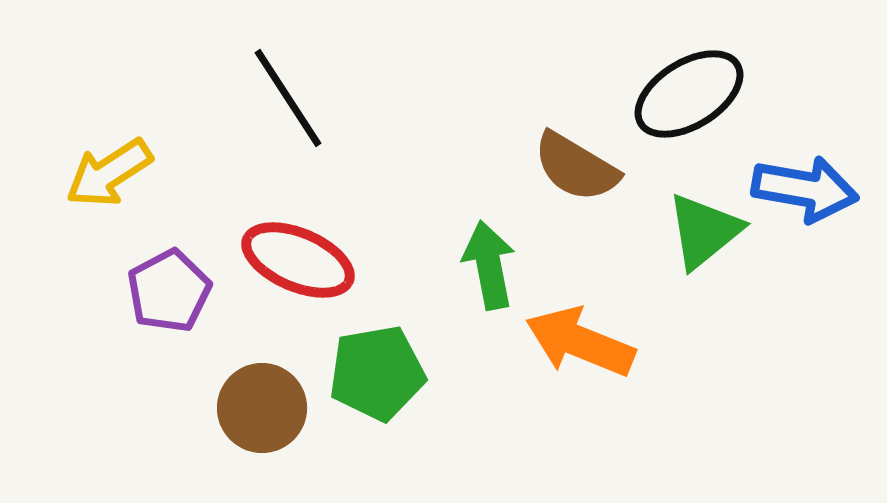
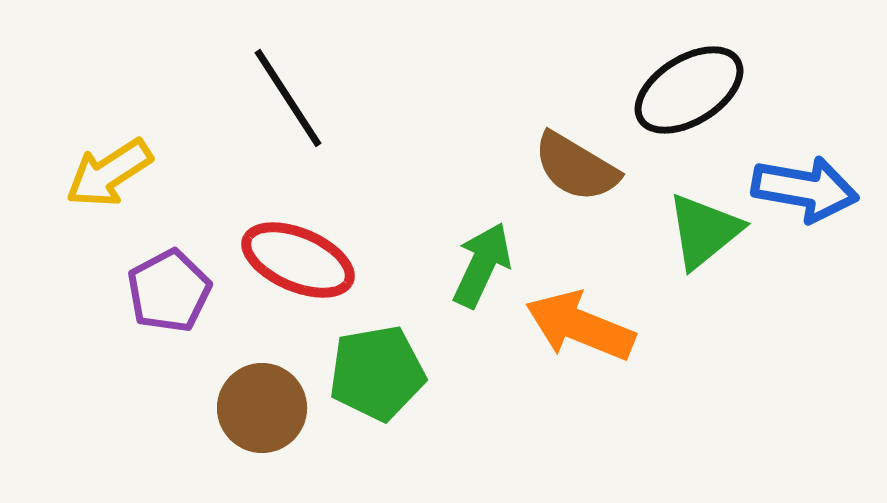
black ellipse: moved 4 px up
green arrow: moved 7 px left; rotated 36 degrees clockwise
orange arrow: moved 16 px up
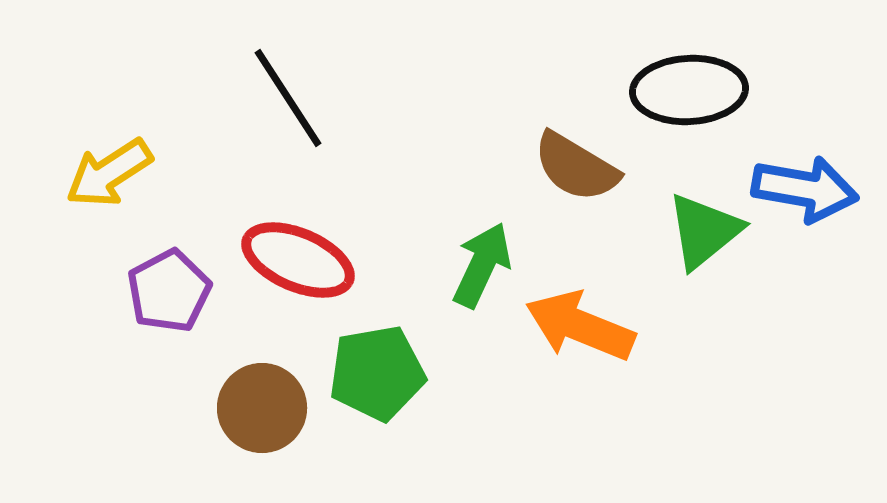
black ellipse: rotated 29 degrees clockwise
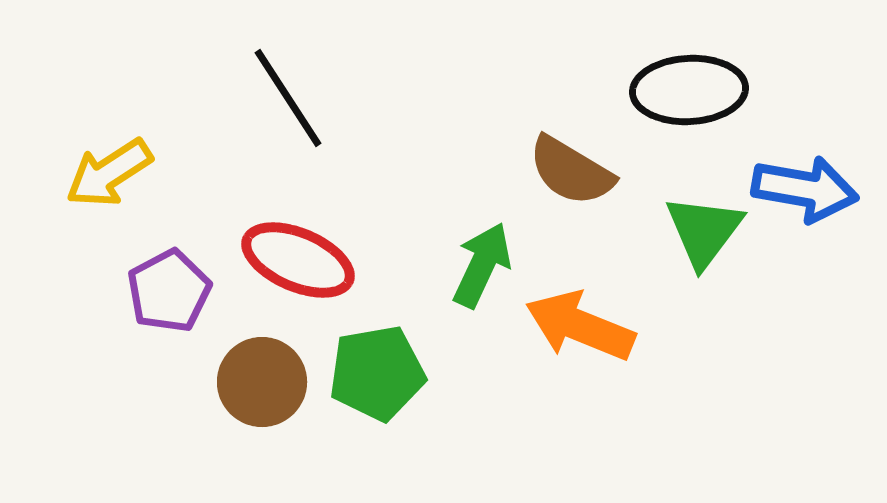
brown semicircle: moved 5 px left, 4 px down
green triangle: rotated 14 degrees counterclockwise
brown circle: moved 26 px up
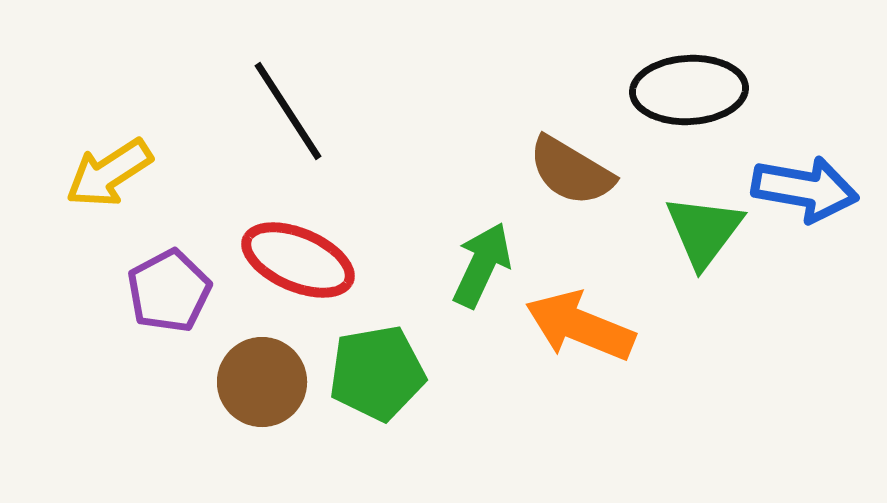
black line: moved 13 px down
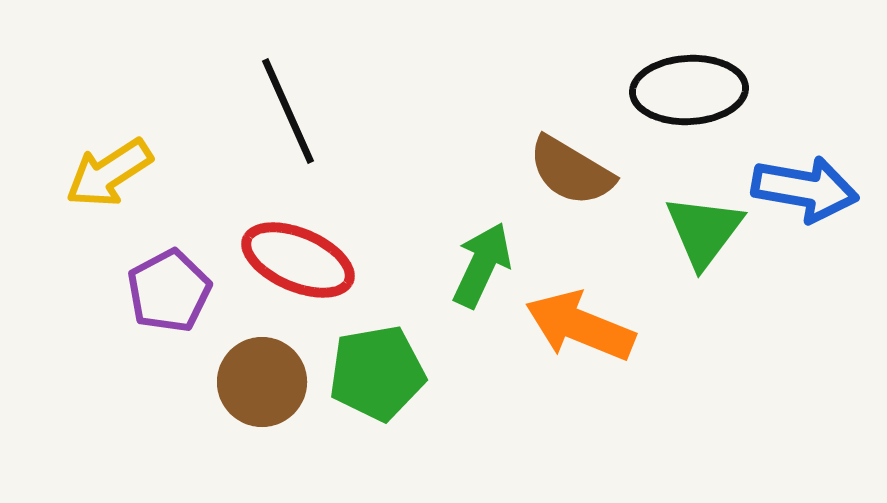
black line: rotated 9 degrees clockwise
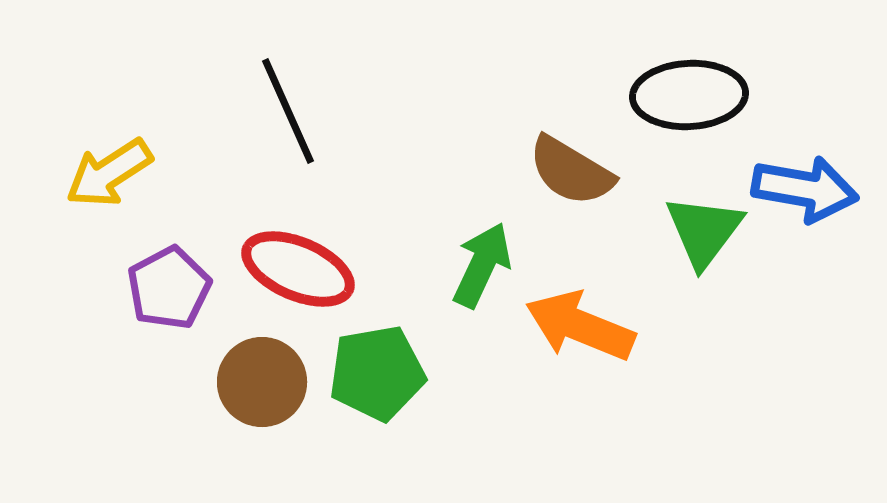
black ellipse: moved 5 px down
red ellipse: moved 9 px down
purple pentagon: moved 3 px up
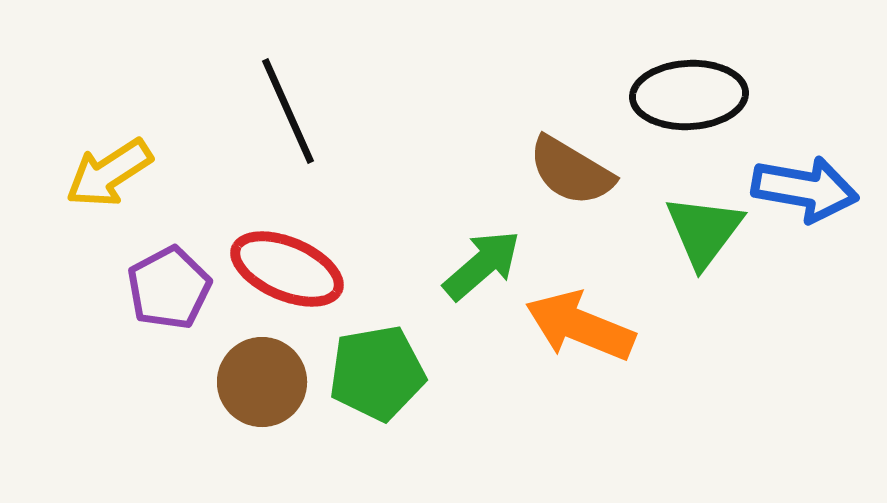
green arrow: rotated 24 degrees clockwise
red ellipse: moved 11 px left
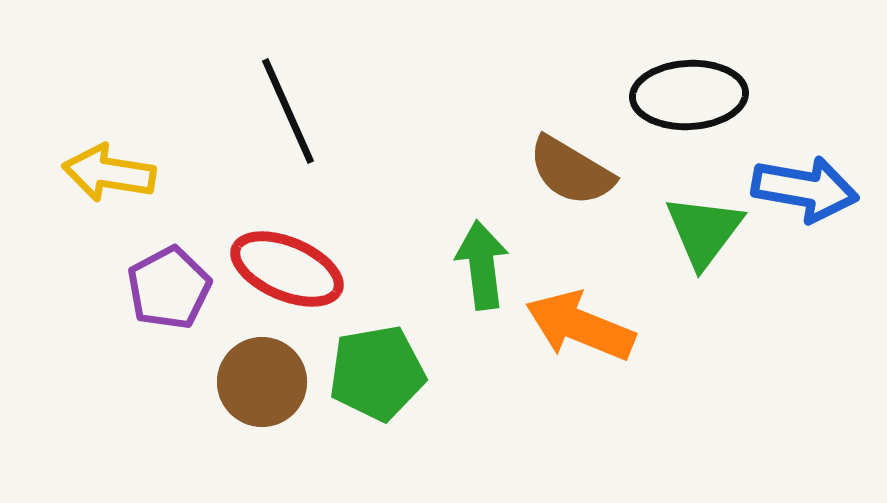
yellow arrow: rotated 42 degrees clockwise
green arrow: rotated 56 degrees counterclockwise
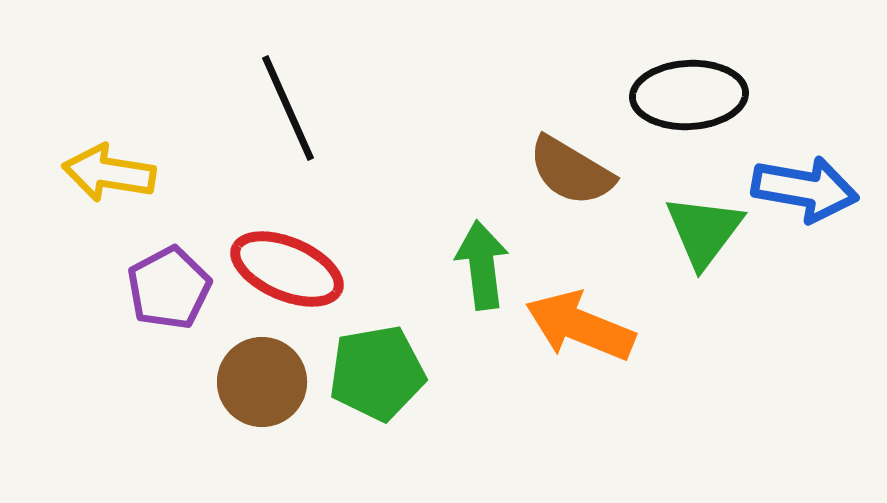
black line: moved 3 px up
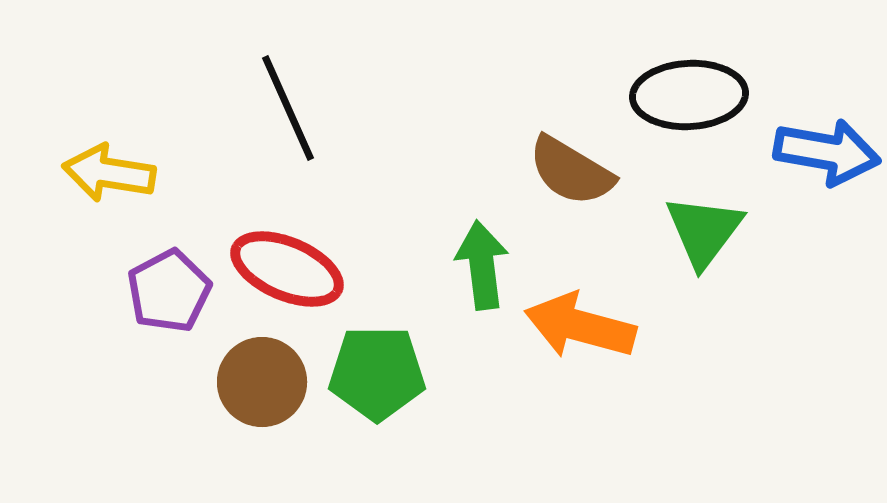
blue arrow: moved 22 px right, 37 px up
purple pentagon: moved 3 px down
orange arrow: rotated 7 degrees counterclockwise
green pentagon: rotated 10 degrees clockwise
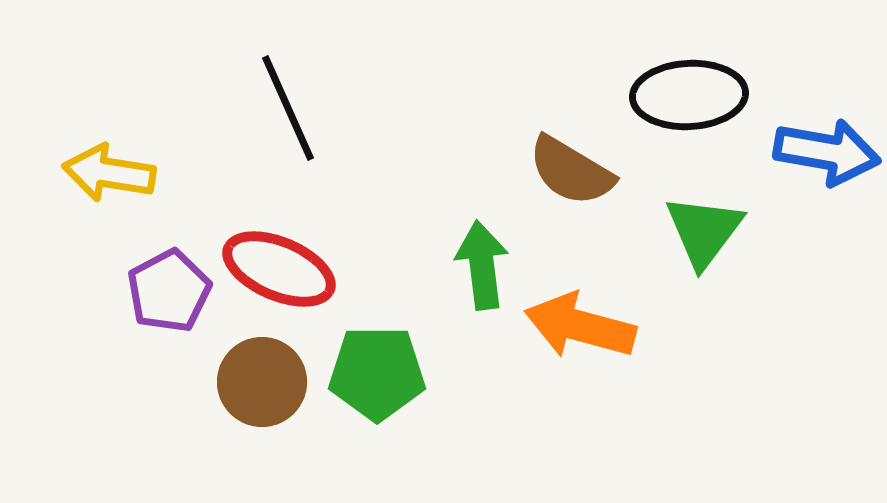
red ellipse: moved 8 px left
